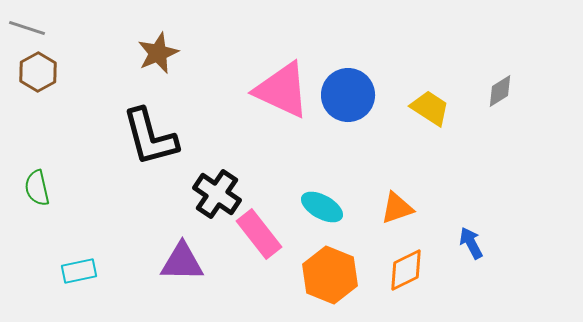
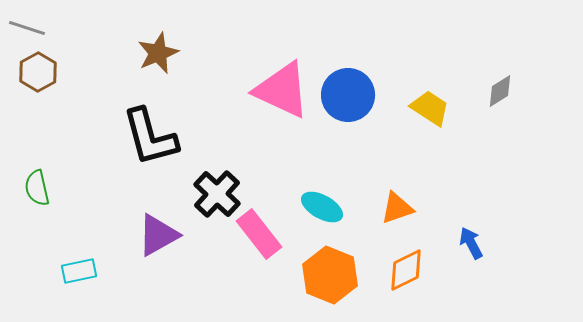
black cross: rotated 9 degrees clockwise
purple triangle: moved 24 px left, 27 px up; rotated 30 degrees counterclockwise
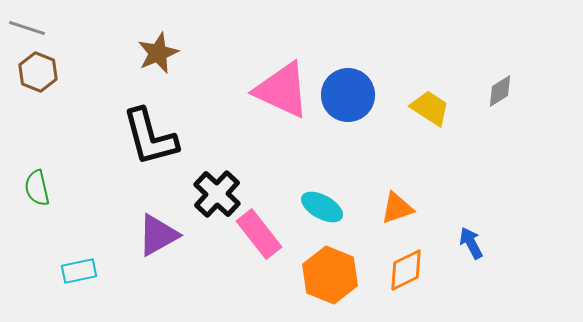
brown hexagon: rotated 9 degrees counterclockwise
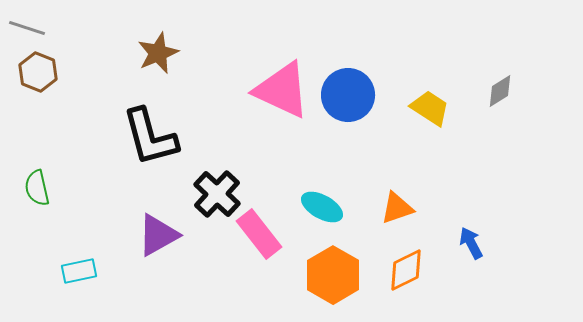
orange hexagon: moved 3 px right; rotated 8 degrees clockwise
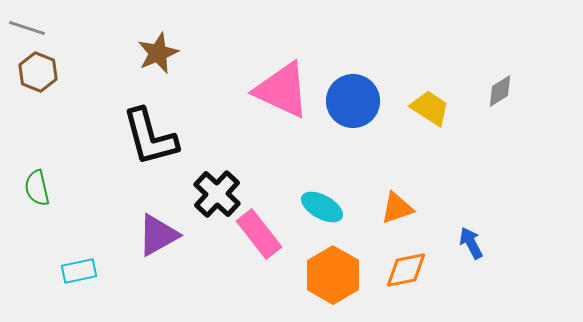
blue circle: moved 5 px right, 6 px down
orange diamond: rotated 15 degrees clockwise
